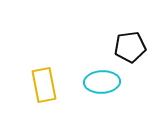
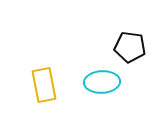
black pentagon: rotated 16 degrees clockwise
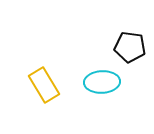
yellow rectangle: rotated 20 degrees counterclockwise
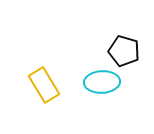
black pentagon: moved 6 px left, 4 px down; rotated 8 degrees clockwise
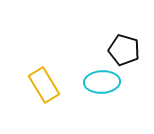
black pentagon: moved 1 px up
